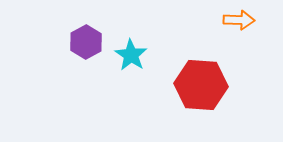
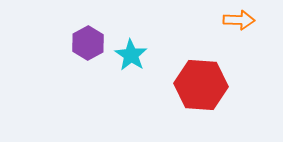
purple hexagon: moved 2 px right, 1 px down
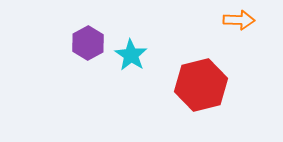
red hexagon: rotated 18 degrees counterclockwise
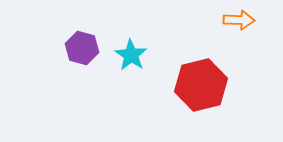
purple hexagon: moved 6 px left, 5 px down; rotated 16 degrees counterclockwise
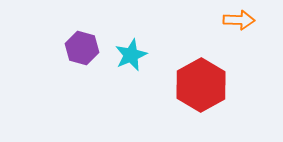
cyan star: rotated 16 degrees clockwise
red hexagon: rotated 15 degrees counterclockwise
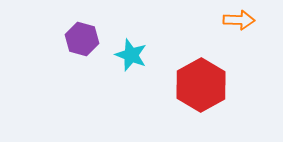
purple hexagon: moved 9 px up
cyan star: rotated 28 degrees counterclockwise
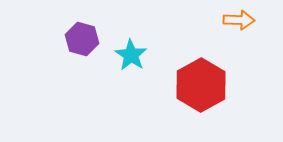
cyan star: rotated 12 degrees clockwise
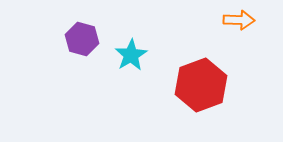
cyan star: rotated 8 degrees clockwise
red hexagon: rotated 9 degrees clockwise
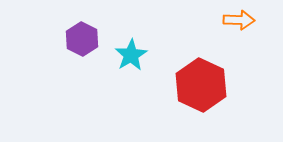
purple hexagon: rotated 12 degrees clockwise
red hexagon: rotated 15 degrees counterclockwise
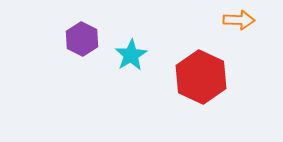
red hexagon: moved 8 px up
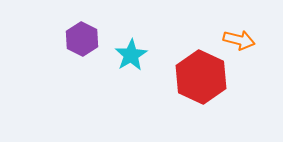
orange arrow: moved 20 px down; rotated 12 degrees clockwise
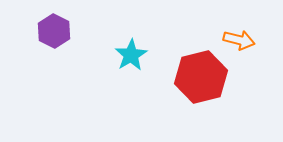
purple hexagon: moved 28 px left, 8 px up
red hexagon: rotated 21 degrees clockwise
